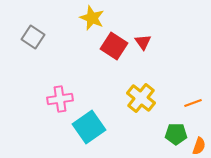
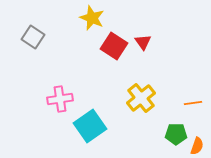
yellow cross: rotated 12 degrees clockwise
orange line: rotated 12 degrees clockwise
cyan square: moved 1 px right, 1 px up
orange semicircle: moved 2 px left
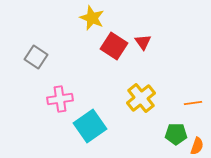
gray square: moved 3 px right, 20 px down
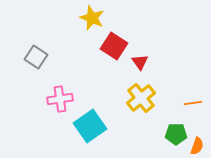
red triangle: moved 3 px left, 20 px down
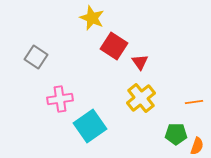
orange line: moved 1 px right, 1 px up
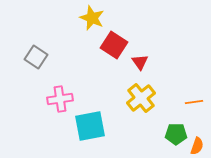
red square: moved 1 px up
cyan square: rotated 24 degrees clockwise
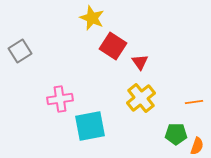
red square: moved 1 px left, 1 px down
gray square: moved 16 px left, 6 px up; rotated 25 degrees clockwise
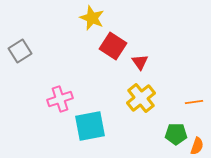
pink cross: rotated 10 degrees counterclockwise
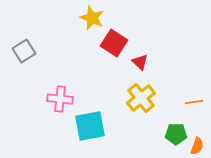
red square: moved 1 px right, 3 px up
gray square: moved 4 px right
red triangle: rotated 12 degrees counterclockwise
pink cross: rotated 25 degrees clockwise
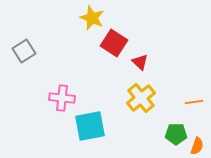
pink cross: moved 2 px right, 1 px up
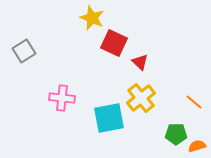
red square: rotated 8 degrees counterclockwise
orange line: rotated 48 degrees clockwise
cyan square: moved 19 px right, 8 px up
orange semicircle: rotated 126 degrees counterclockwise
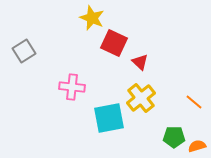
pink cross: moved 10 px right, 11 px up
green pentagon: moved 2 px left, 3 px down
